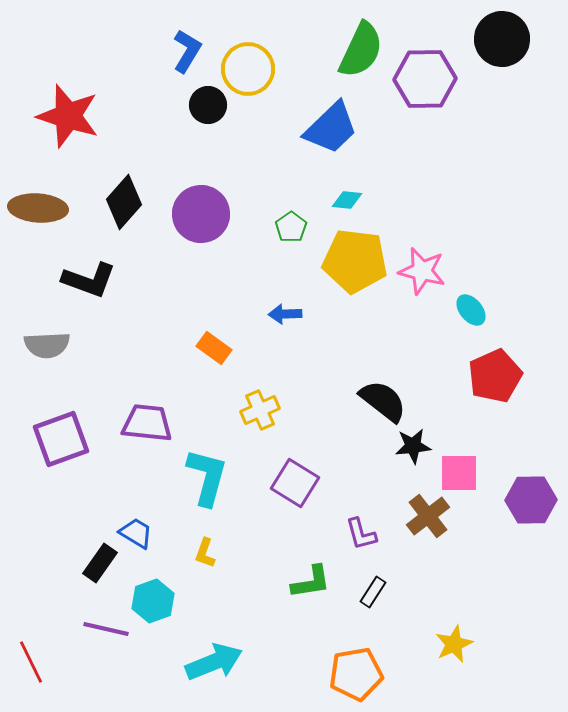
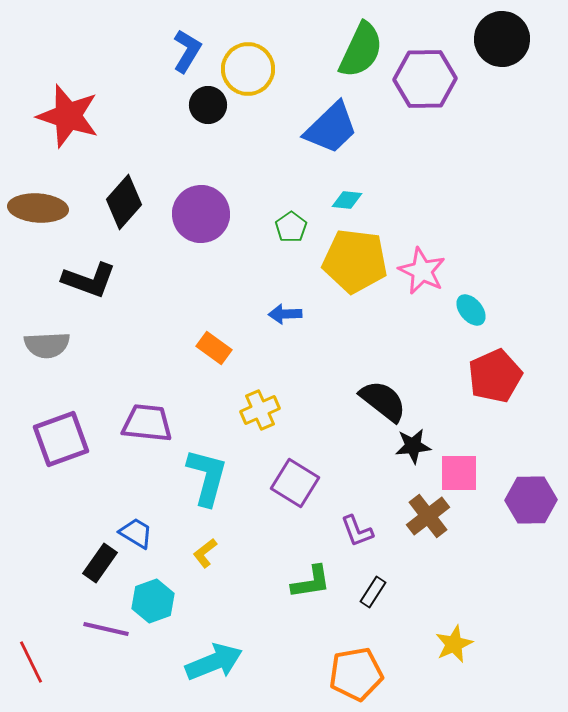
pink star at (422, 271): rotated 12 degrees clockwise
purple L-shape at (361, 534): moved 4 px left, 3 px up; rotated 6 degrees counterclockwise
yellow L-shape at (205, 553): rotated 32 degrees clockwise
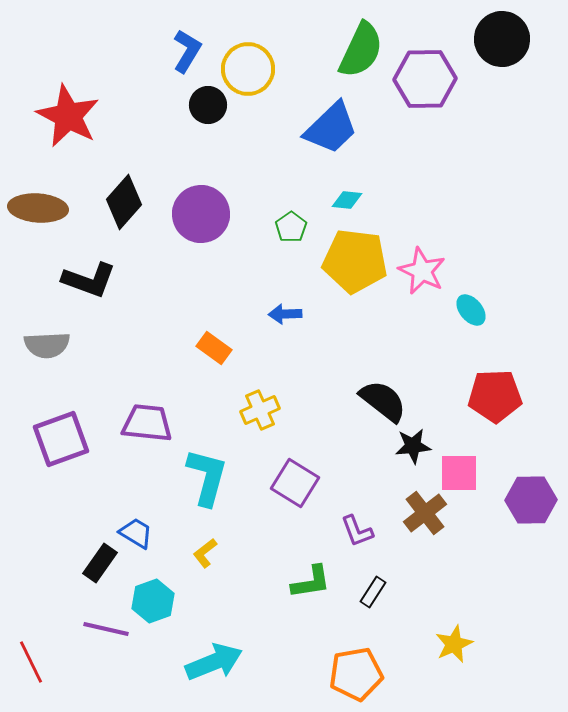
red star at (68, 116): rotated 10 degrees clockwise
red pentagon at (495, 376): moved 20 px down; rotated 22 degrees clockwise
brown cross at (428, 516): moved 3 px left, 3 px up
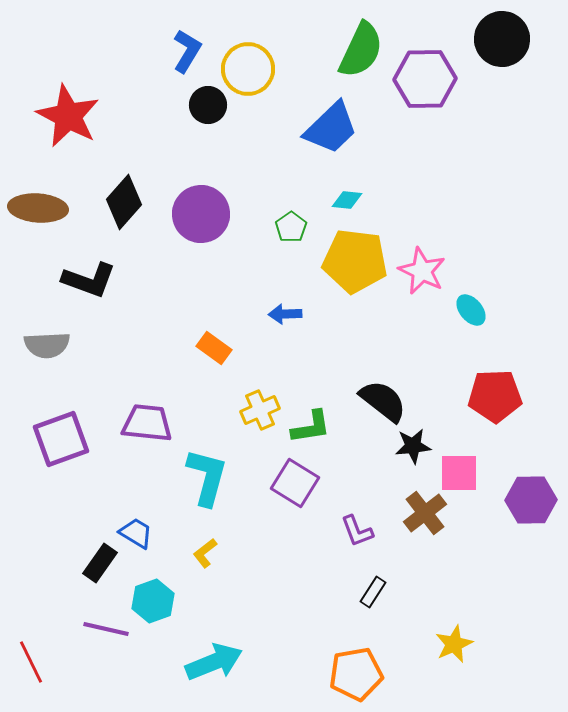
green L-shape at (311, 582): moved 155 px up
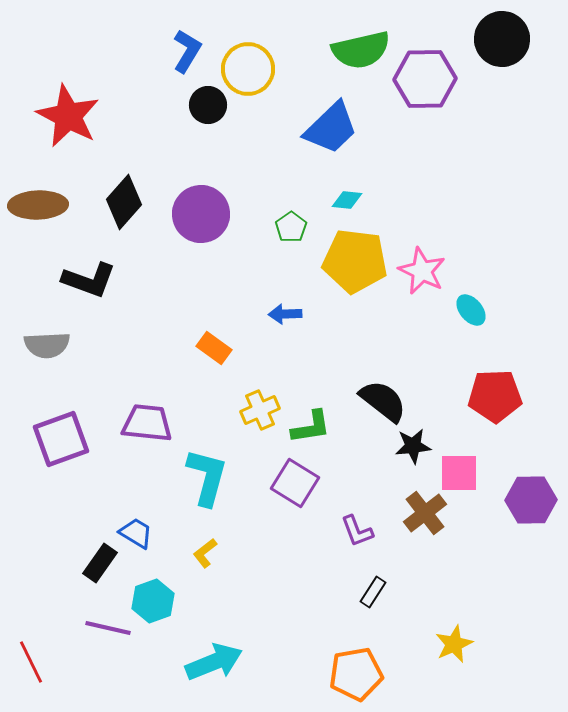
green semicircle at (361, 50): rotated 52 degrees clockwise
brown ellipse at (38, 208): moved 3 px up; rotated 6 degrees counterclockwise
purple line at (106, 629): moved 2 px right, 1 px up
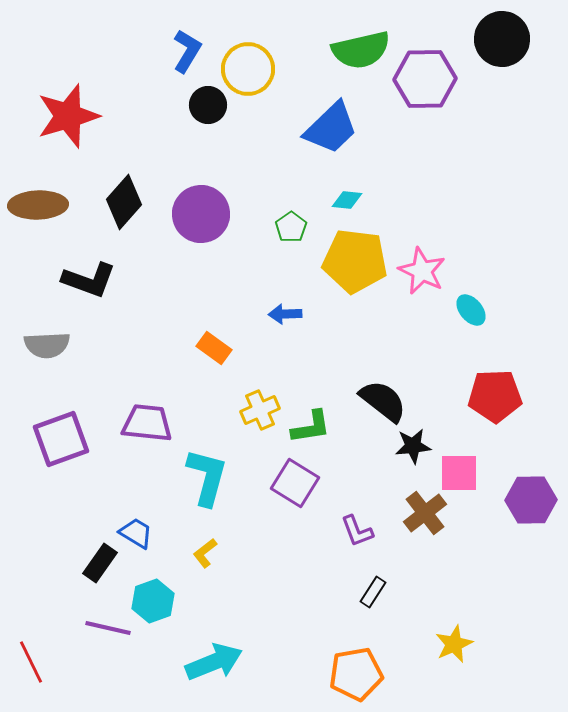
red star at (68, 116): rotated 28 degrees clockwise
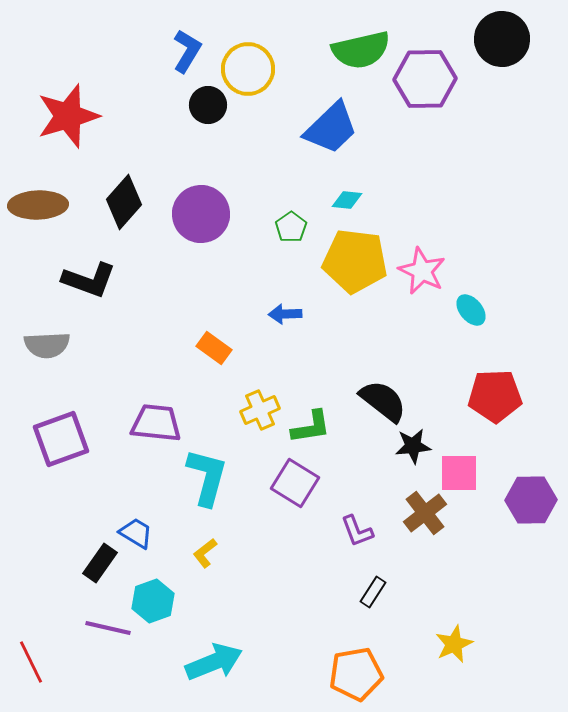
purple trapezoid at (147, 423): moved 9 px right
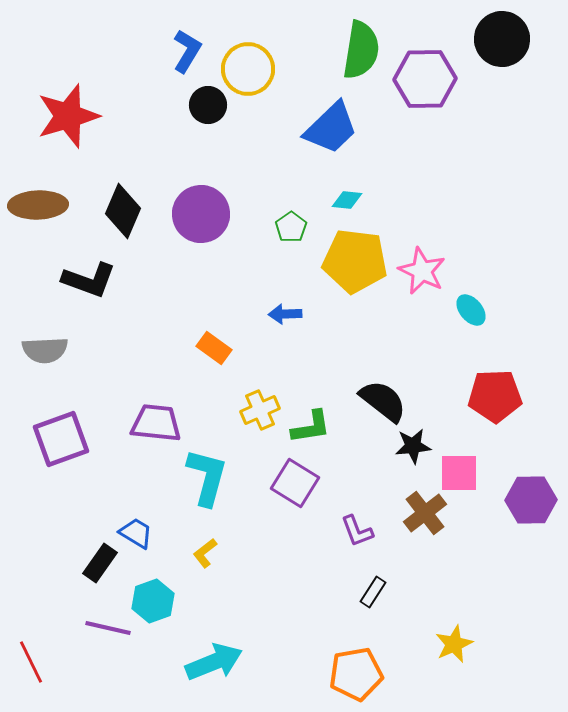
green semicircle at (361, 50): rotated 68 degrees counterclockwise
black diamond at (124, 202): moved 1 px left, 9 px down; rotated 18 degrees counterclockwise
gray semicircle at (47, 345): moved 2 px left, 5 px down
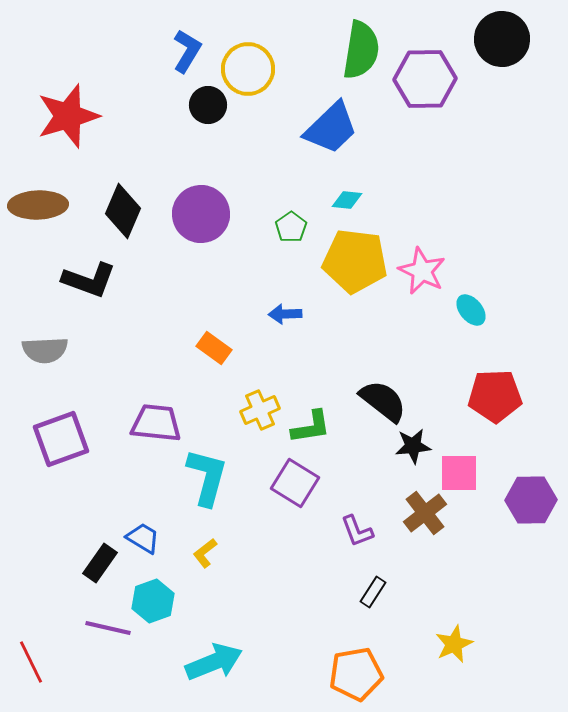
blue trapezoid at (136, 533): moved 7 px right, 5 px down
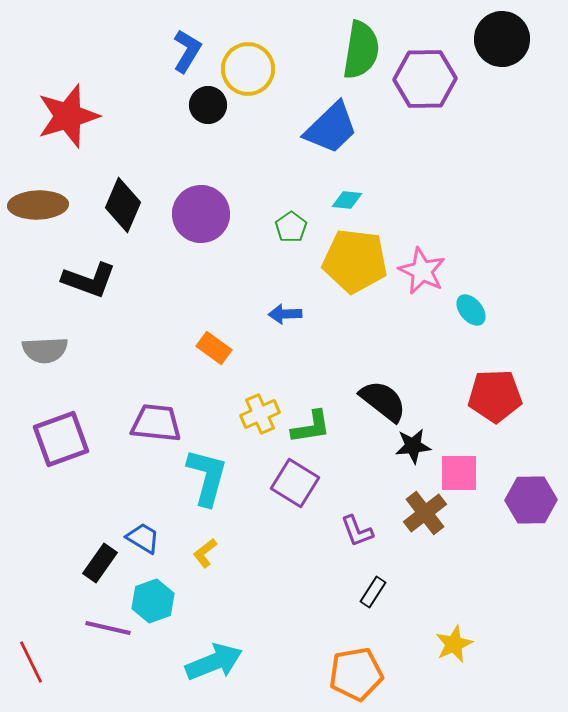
black diamond at (123, 211): moved 6 px up
yellow cross at (260, 410): moved 4 px down
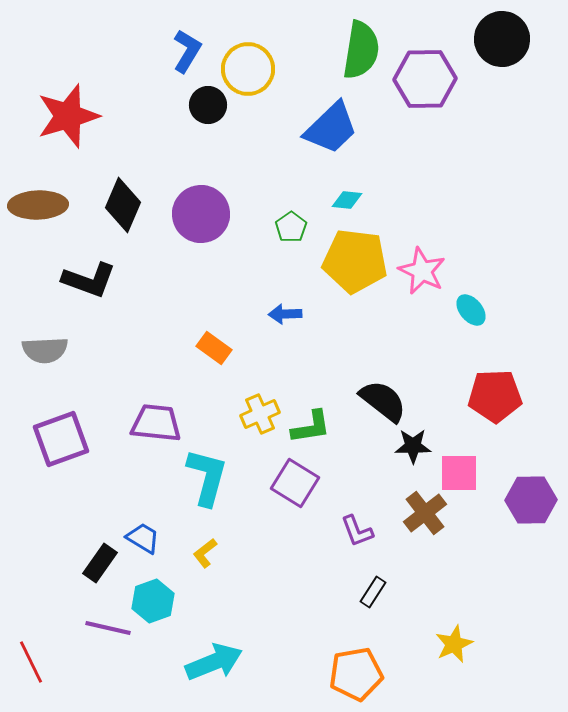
black star at (413, 446): rotated 6 degrees clockwise
